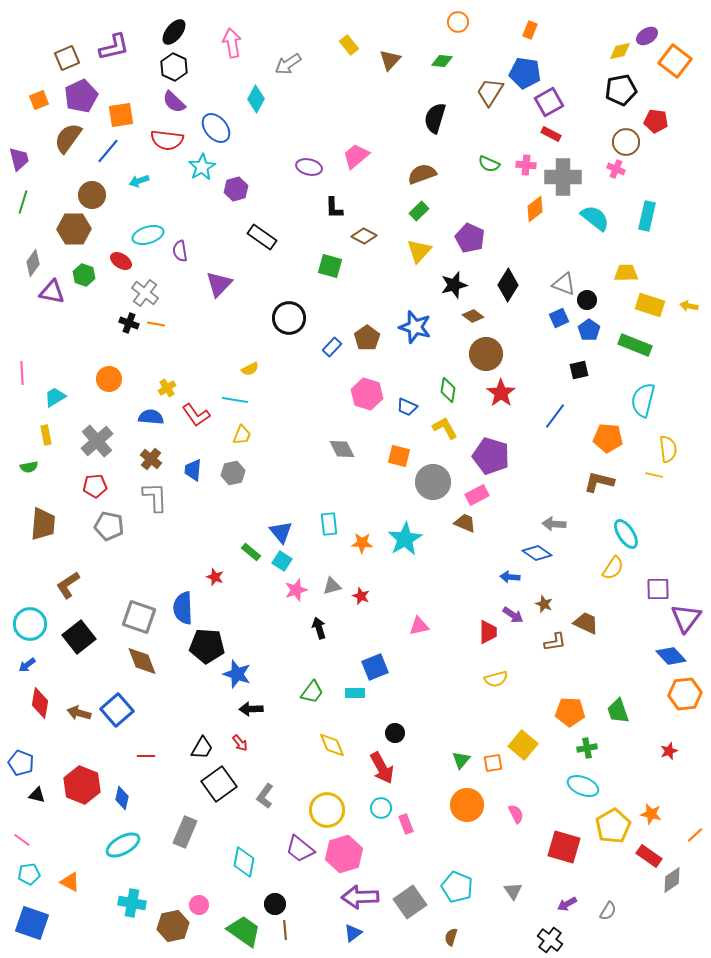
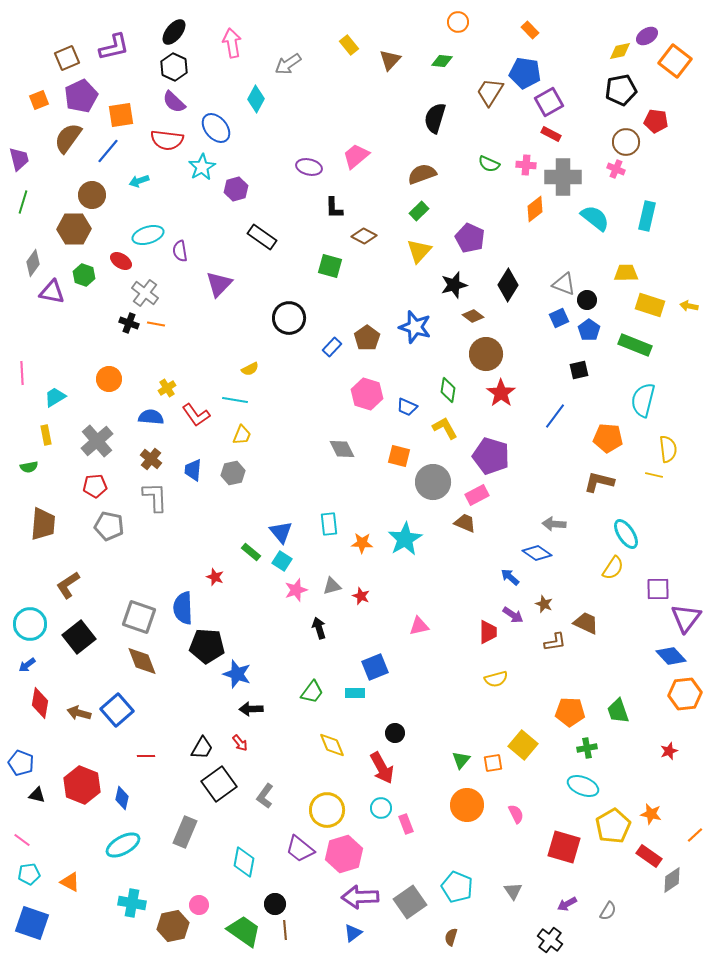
orange rectangle at (530, 30): rotated 66 degrees counterclockwise
blue arrow at (510, 577): rotated 36 degrees clockwise
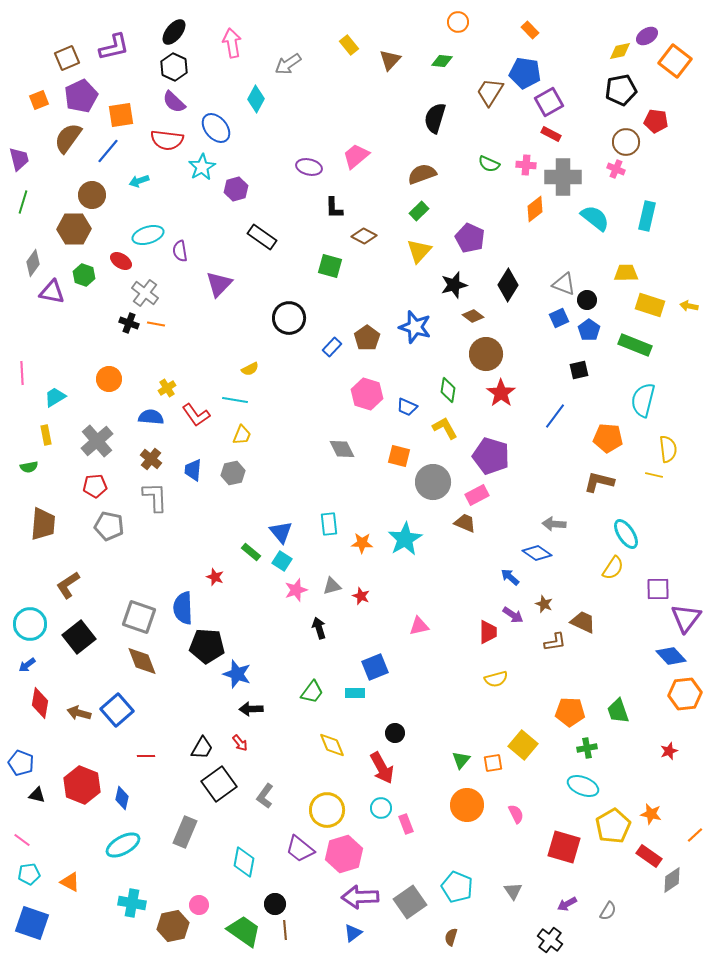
brown trapezoid at (586, 623): moved 3 px left, 1 px up
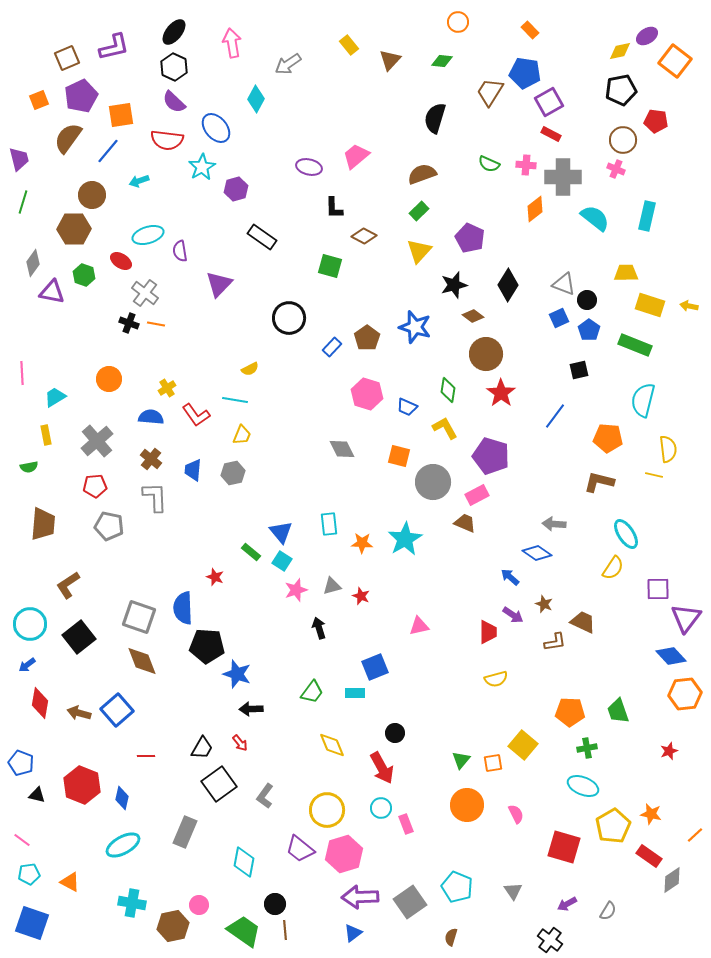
brown circle at (626, 142): moved 3 px left, 2 px up
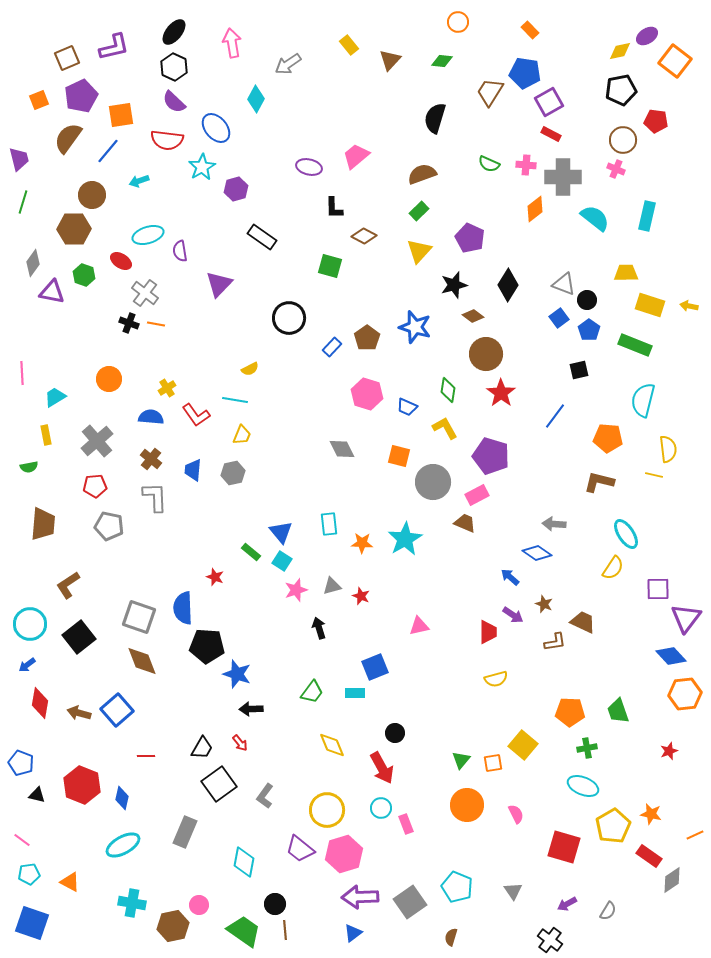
blue square at (559, 318): rotated 12 degrees counterclockwise
orange line at (695, 835): rotated 18 degrees clockwise
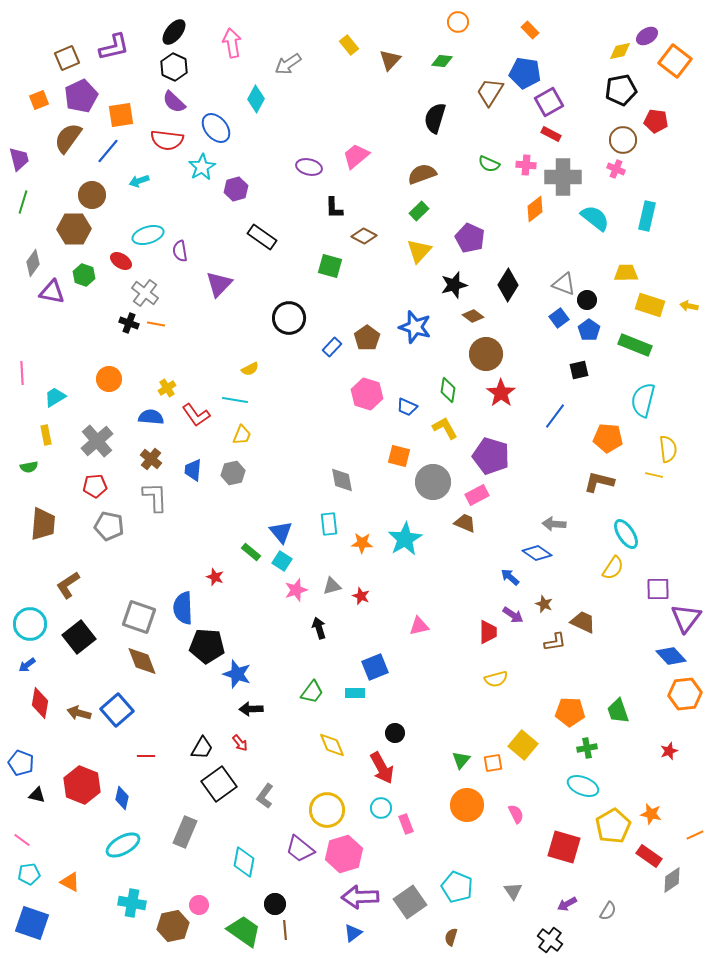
gray diamond at (342, 449): moved 31 px down; rotated 16 degrees clockwise
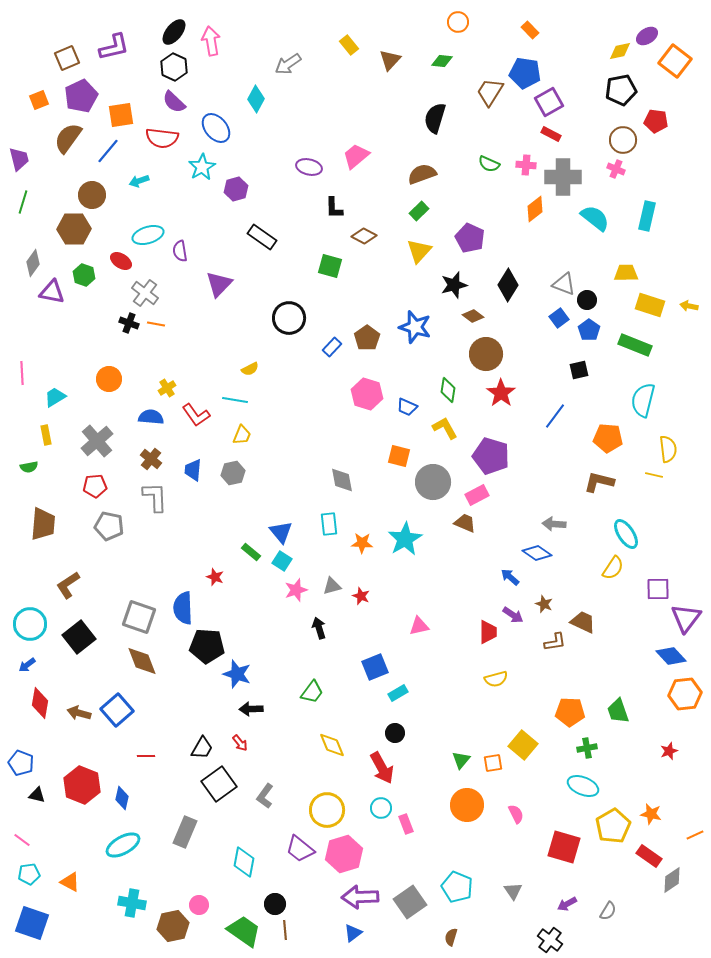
pink arrow at (232, 43): moved 21 px left, 2 px up
red semicircle at (167, 140): moved 5 px left, 2 px up
cyan rectangle at (355, 693): moved 43 px right; rotated 30 degrees counterclockwise
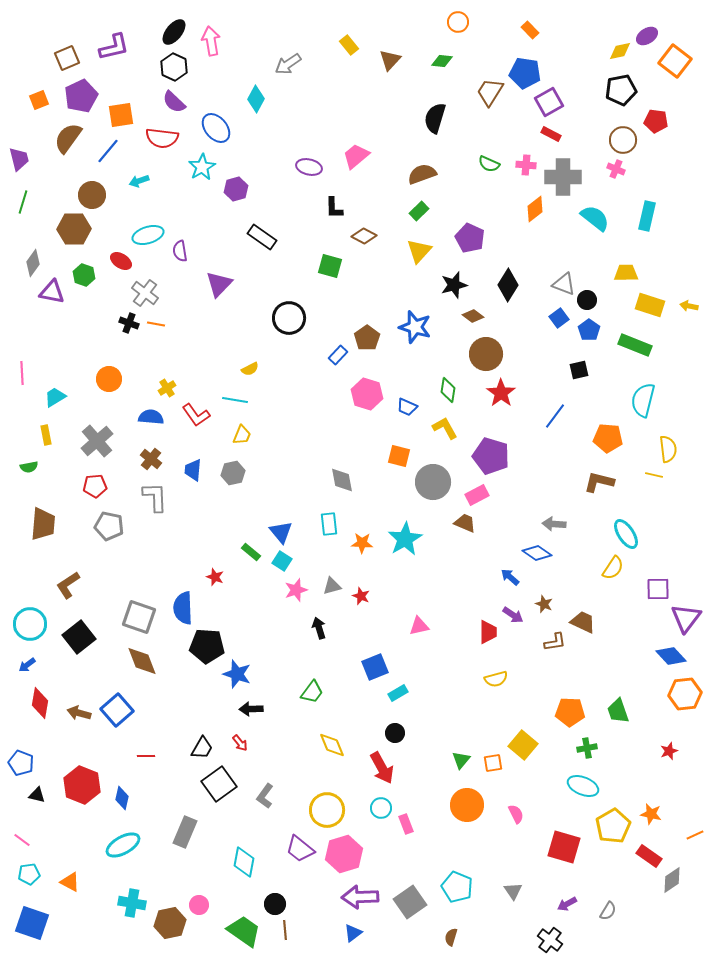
blue rectangle at (332, 347): moved 6 px right, 8 px down
brown hexagon at (173, 926): moved 3 px left, 3 px up
